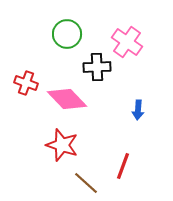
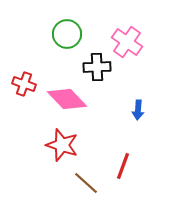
red cross: moved 2 px left, 1 px down
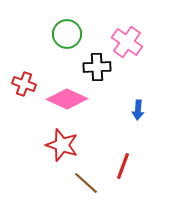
pink diamond: rotated 21 degrees counterclockwise
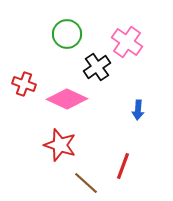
black cross: rotated 32 degrees counterclockwise
red star: moved 2 px left
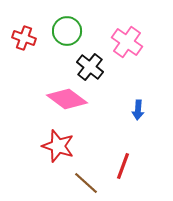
green circle: moved 3 px up
black cross: moved 7 px left; rotated 16 degrees counterclockwise
red cross: moved 46 px up
pink diamond: rotated 12 degrees clockwise
red star: moved 2 px left, 1 px down
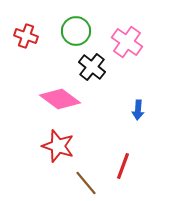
green circle: moved 9 px right
red cross: moved 2 px right, 2 px up
black cross: moved 2 px right
pink diamond: moved 7 px left
brown line: rotated 8 degrees clockwise
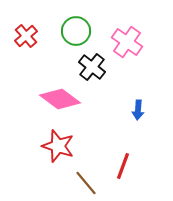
red cross: rotated 30 degrees clockwise
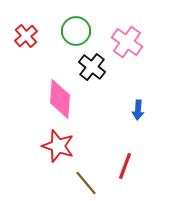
pink diamond: rotated 57 degrees clockwise
red line: moved 2 px right
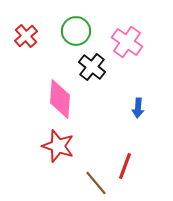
blue arrow: moved 2 px up
brown line: moved 10 px right
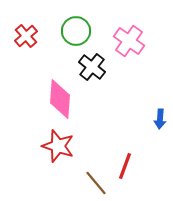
pink cross: moved 2 px right, 1 px up
blue arrow: moved 22 px right, 11 px down
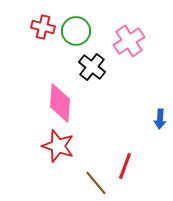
red cross: moved 17 px right, 9 px up; rotated 35 degrees counterclockwise
pink cross: rotated 20 degrees clockwise
pink diamond: moved 4 px down
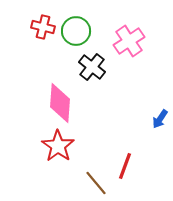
blue arrow: rotated 30 degrees clockwise
red star: rotated 16 degrees clockwise
